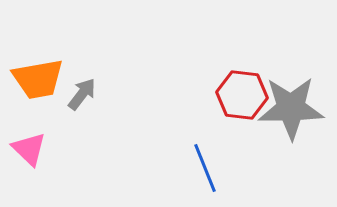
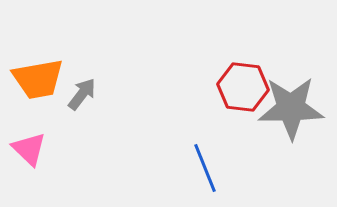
red hexagon: moved 1 px right, 8 px up
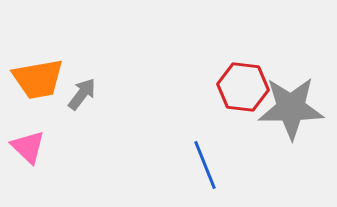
pink triangle: moved 1 px left, 2 px up
blue line: moved 3 px up
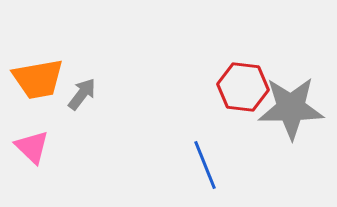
pink triangle: moved 4 px right
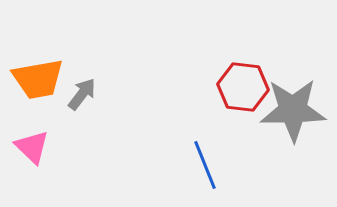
gray star: moved 2 px right, 2 px down
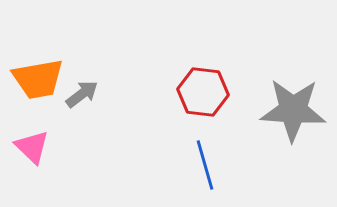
red hexagon: moved 40 px left, 5 px down
gray arrow: rotated 16 degrees clockwise
gray star: rotated 4 degrees clockwise
blue line: rotated 6 degrees clockwise
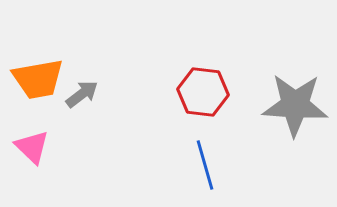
gray star: moved 2 px right, 5 px up
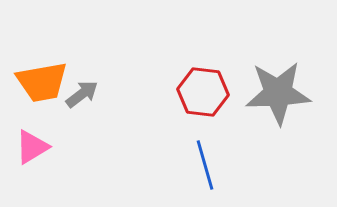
orange trapezoid: moved 4 px right, 3 px down
gray star: moved 17 px left, 12 px up; rotated 6 degrees counterclockwise
pink triangle: rotated 45 degrees clockwise
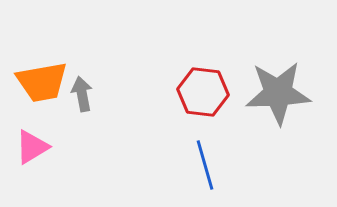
gray arrow: rotated 64 degrees counterclockwise
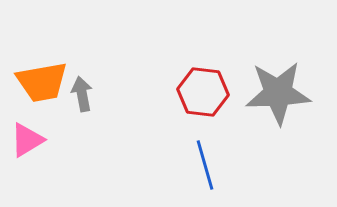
pink triangle: moved 5 px left, 7 px up
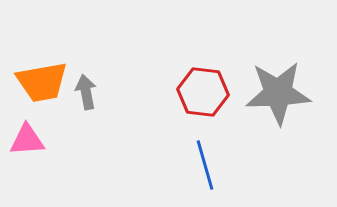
gray arrow: moved 4 px right, 2 px up
pink triangle: rotated 27 degrees clockwise
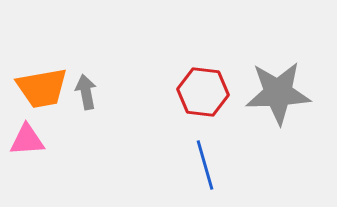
orange trapezoid: moved 6 px down
